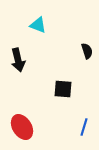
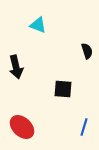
black arrow: moved 2 px left, 7 px down
red ellipse: rotated 15 degrees counterclockwise
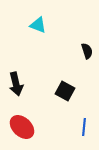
black arrow: moved 17 px down
black square: moved 2 px right, 2 px down; rotated 24 degrees clockwise
blue line: rotated 12 degrees counterclockwise
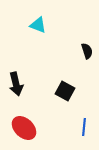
red ellipse: moved 2 px right, 1 px down
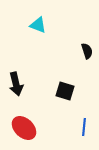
black square: rotated 12 degrees counterclockwise
